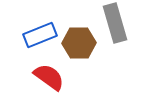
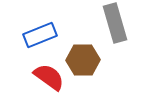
brown hexagon: moved 4 px right, 17 px down
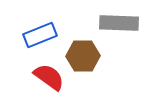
gray rectangle: moved 4 px right; rotated 72 degrees counterclockwise
brown hexagon: moved 4 px up
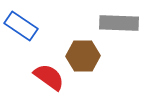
blue rectangle: moved 19 px left, 9 px up; rotated 56 degrees clockwise
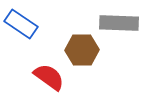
blue rectangle: moved 2 px up
brown hexagon: moved 1 px left, 6 px up
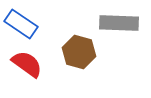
brown hexagon: moved 3 px left, 2 px down; rotated 16 degrees clockwise
red semicircle: moved 22 px left, 13 px up
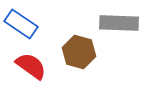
red semicircle: moved 4 px right, 2 px down
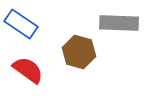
red semicircle: moved 3 px left, 4 px down
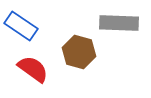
blue rectangle: moved 2 px down
red semicircle: moved 5 px right, 1 px up
